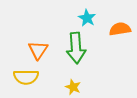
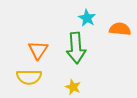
orange semicircle: rotated 15 degrees clockwise
yellow semicircle: moved 3 px right
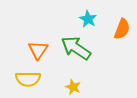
cyan star: moved 1 px right, 1 px down
orange semicircle: moved 2 px right; rotated 105 degrees clockwise
green arrow: rotated 128 degrees clockwise
yellow semicircle: moved 1 px left, 2 px down
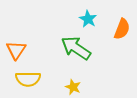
orange triangle: moved 22 px left
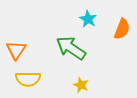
green arrow: moved 5 px left
yellow star: moved 8 px right, 2 px up
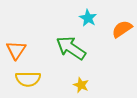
cyan star: moved 1 px up
orange semicircle: rotated 145 degrees counterclockwise
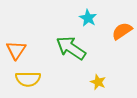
orange semicircle: moved 2 px down
yellow star: moved 17 px right, 3 px up
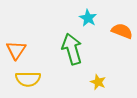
orange semicircle: rotated 55 degrees clockwise
green arrow: moved 1 px right, 1 px down; rotated 40 degrees clockwise
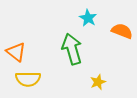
orange triangle: moved 2 px down; rotated 25 degrees counterclockwise
yellow star: rotated 28 degrees clockwise
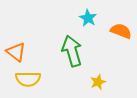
orange semicircle: moved 1 px left
green arrow: moved 2 px down
